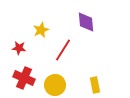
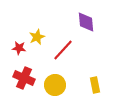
yellow star: moved 4 px left, 7 px down
red line: rotated 10 degrees clockwise
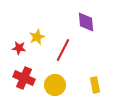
red line: rotated 15 degrees counterclockwise
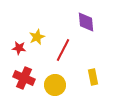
yellow rectangle: moved 2 px left, 8 px up
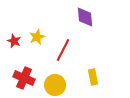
purple diamond: moved 1 px left, 5 px up
red star: moved 5 px left, 7 px up; rotated 16 degrees clockwise
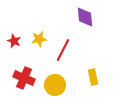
yellow star: moved 2 px right, 2 px down; rotated 14 degrees clockwise
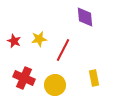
yellow rectangle: moved 1 px right, 1 px down
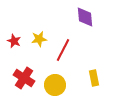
red cross: rotated 10 degrees clockwise
